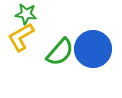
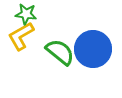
yellow L-shape: moved 1 px up
green semicircle: rotated 92 degrees counterclockwise
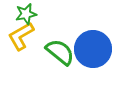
green star: rotated 20 degrees counterclockwise
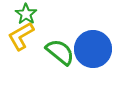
green star: rotated 25 degrees counterclockwise
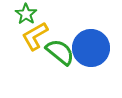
yellow L-shape: moved 14 px right
blue circle: moved 2 px left, 1 px up
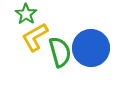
yellow L-shape: moved 1 px down
green semicircle: rotated 36 degrees clockwise
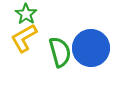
yellow L-shape: moved 11 px left, 1 px down
